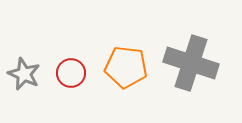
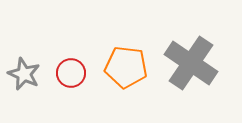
gray cross: rotated 16 degrees clockwise
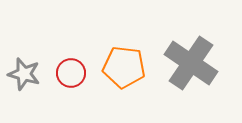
orange pentagon: moved 2 px left
gray star: rotated 8 degrees counterclockwise
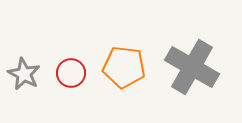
gray cross: moved 1 px right, 4 px down; rotated 4 degrees counterclockwise
gray star: rotated 12 degrees clockwise
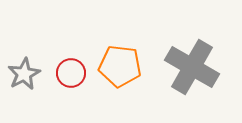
orange pentagon: moved 4 px left, 1 px up
gray star: rotated 16 degrees clockwise
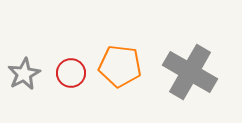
gray cross: moved 2 px left, 5 px down
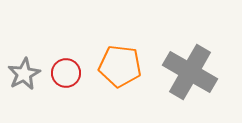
red circle: moved 5 px left
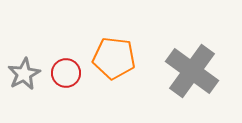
orange pentagon: moved 6 px left, 8 px up
gray cross: moved 2 px right, 1 px up; rotated 6 degrees clockwise
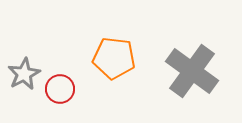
red circle: moved 6 px left, 16 px down
